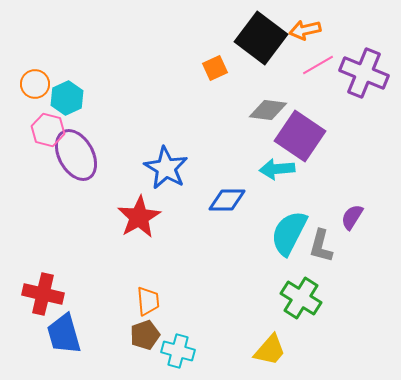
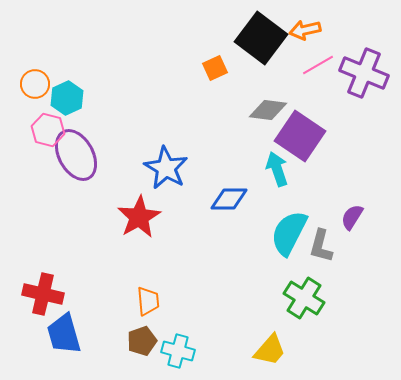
cyan arrow: rotated 76 degrees clockwise
blue diamond: moved 2 px right, 1 px up
green cross: moved 3 px right
brown pentagon: moved 3 px left, 6 px down
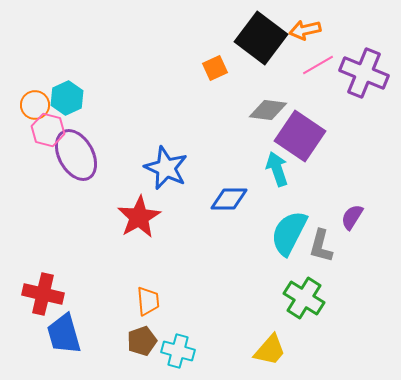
orange circle: moved 21 px down
blue star: rotated 6 degrees counterclockwise
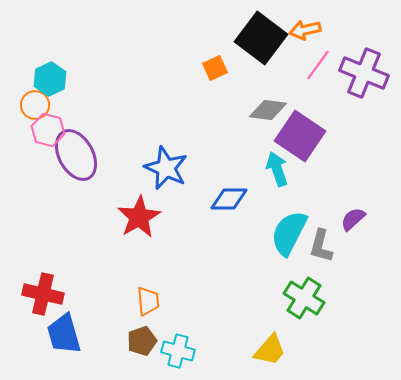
pink line: rotated 24 degrees counterclockwise
cyan hexagon: moved 17 px left, 19 px up
purple semicircle: moved 1 px right, 2 px down; rotated 16 degrees clockwise
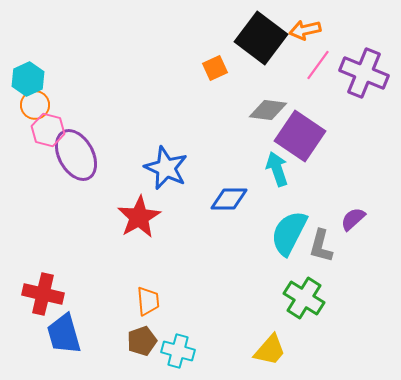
cyan hexagon: moved 22 px left
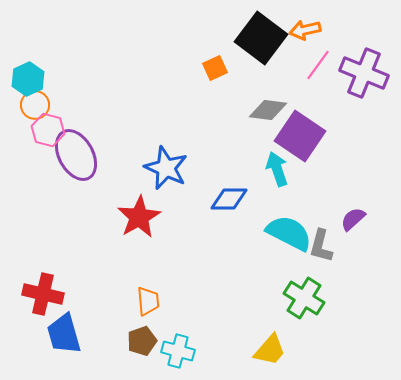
cyan semicircle: rotated 90 degrees clockwise
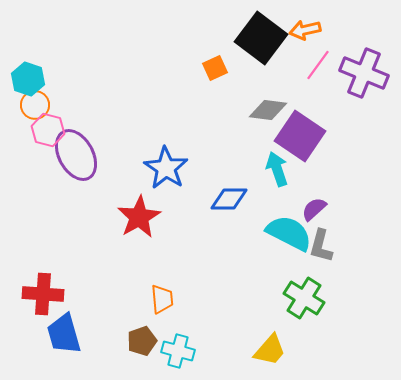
cyan hexagon: rotated 16 degrees counterclockwise
blue star: rotated 9 degrees clockwise
purple semicircle: moved 39 px left, 10 px up
red cross: rotated 9 degrees counterclockwise
orange trapezoid: moved 14 px right, 2 px up
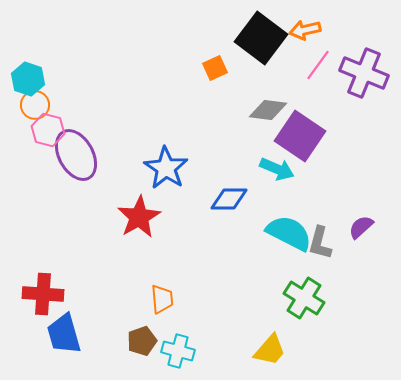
cyan arrow: rotated 132 degrees clockwise
purple semicircle: moved 47 px right, 18 px down
gray L-shape: moved 1 px left, 3 px up
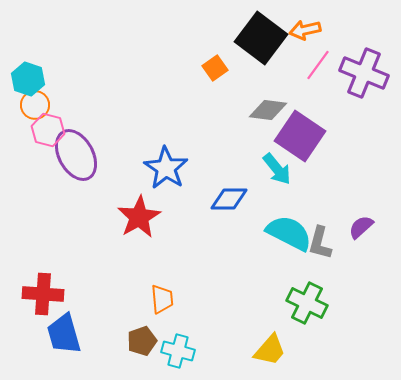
orange square: rotated 10 degrees counterclockwise
cyan arrow: rotated 28 degrees clockwise
green cross: moved 3 px right, 5 px down; rotated 6 degrees counterclockwise
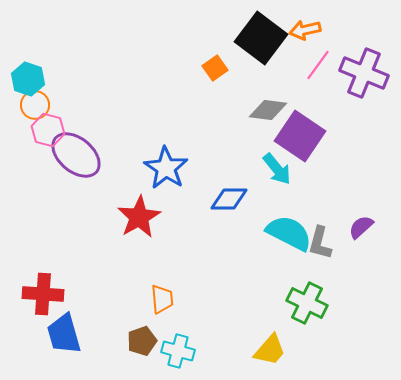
purple ellipse: rotated 21 degrees counterclockwise
